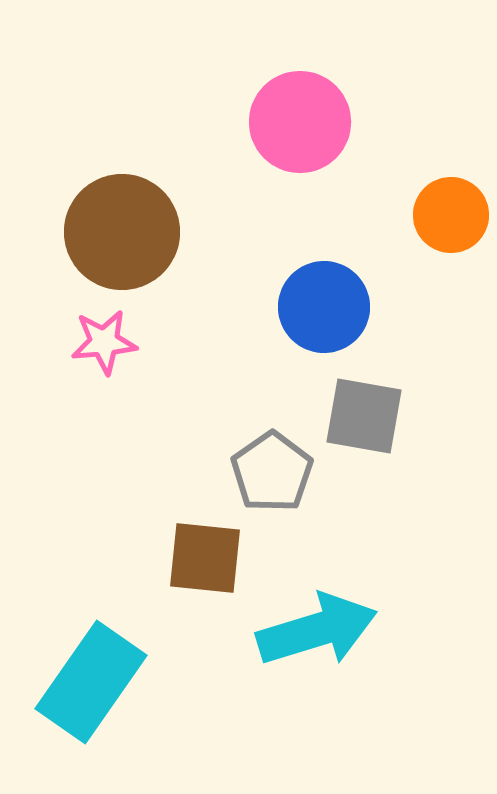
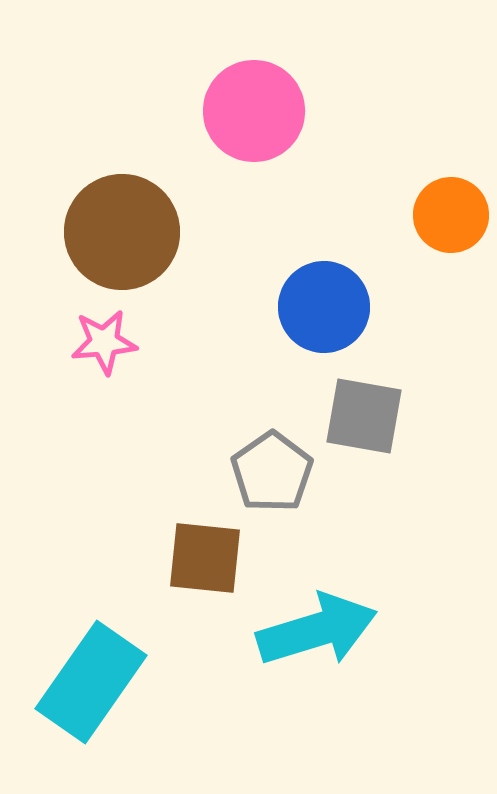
pink circle: moved 46 px left, 11 px up
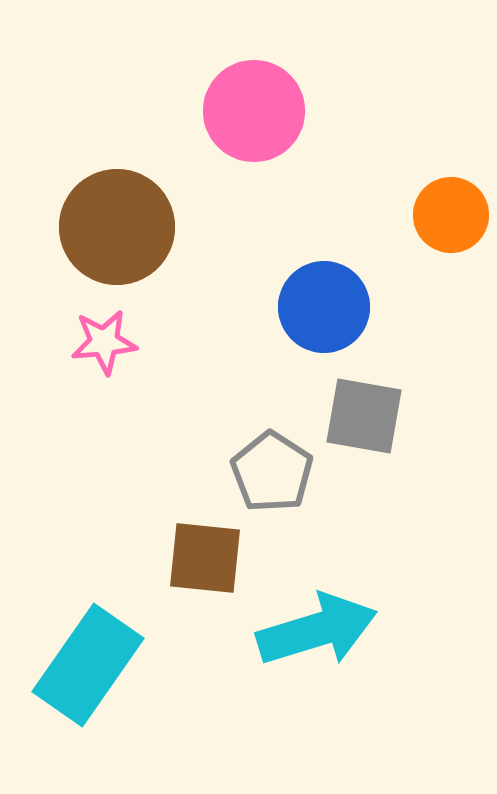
brown circle: moved 5 px left, 5 px up
gray pentagon: rotated 4 degrees counterclockwise
cyan rectangle: moved 3 px left, 17 px up
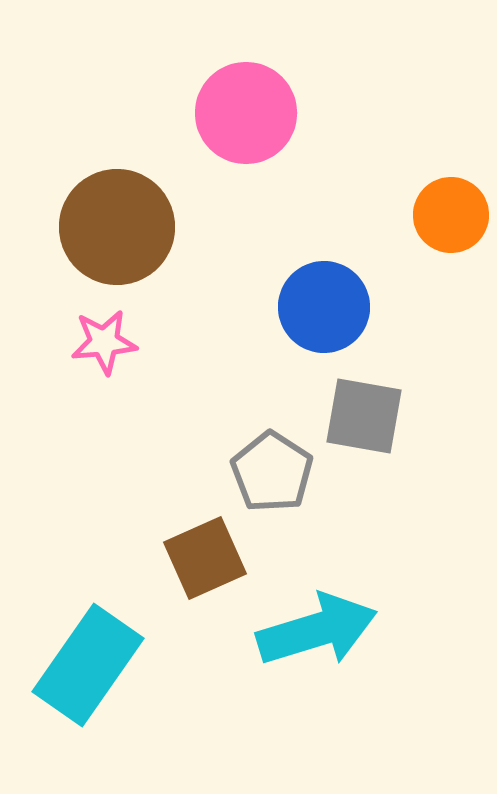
pink circle: moved 8 px left, 2 px down
brown square: rotated 30 degrees counterclockwise
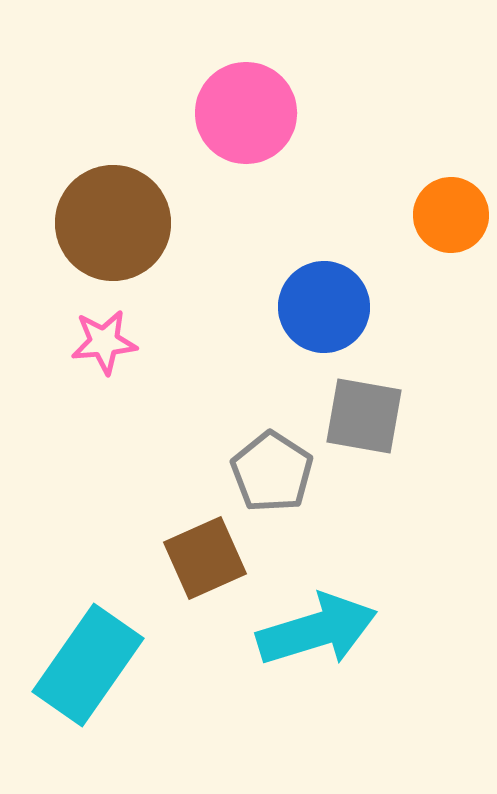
brown circle: moved 4 px left, 4 px up
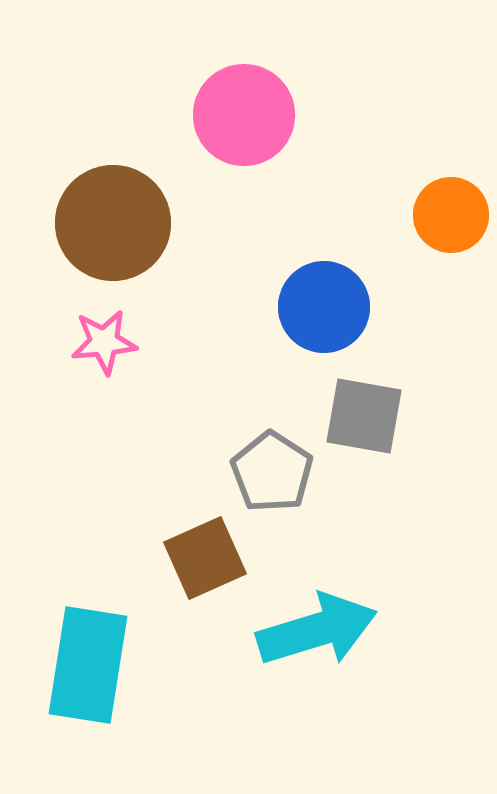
pink circle: moved 2 px left, 2 px down
cyan rectangle: rotated 26 degrees counterclockwise
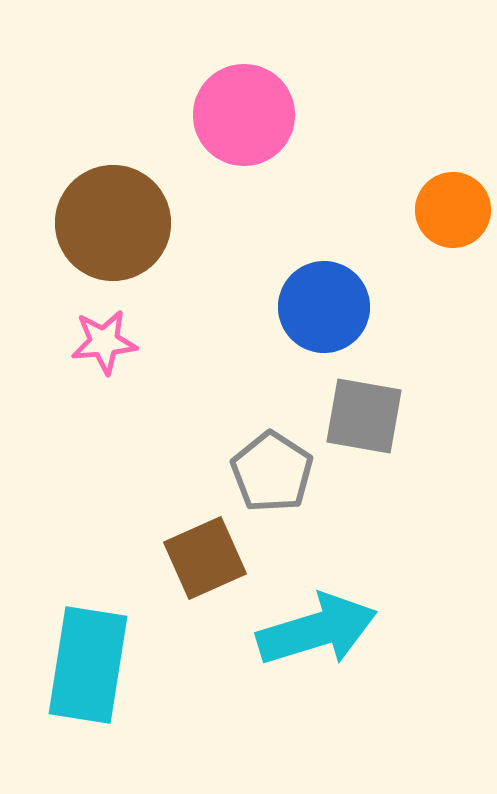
orange circle: moved 2 px right, 5 px up
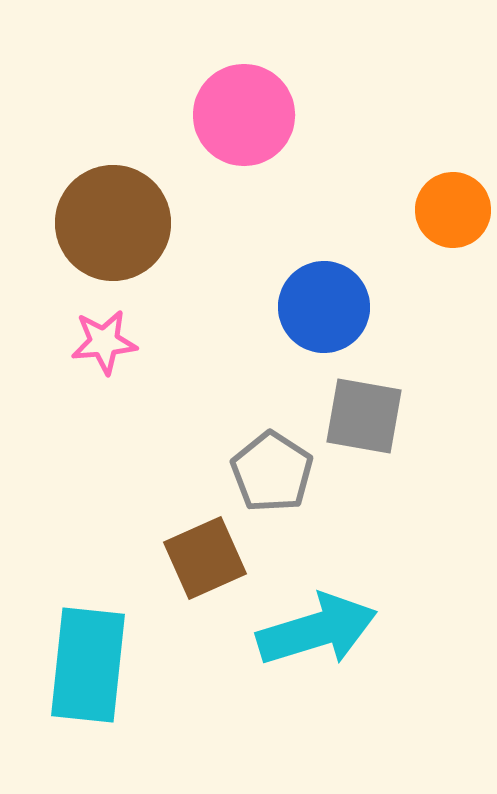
cyan rectangle: rotated 3 degrees counterclockwise
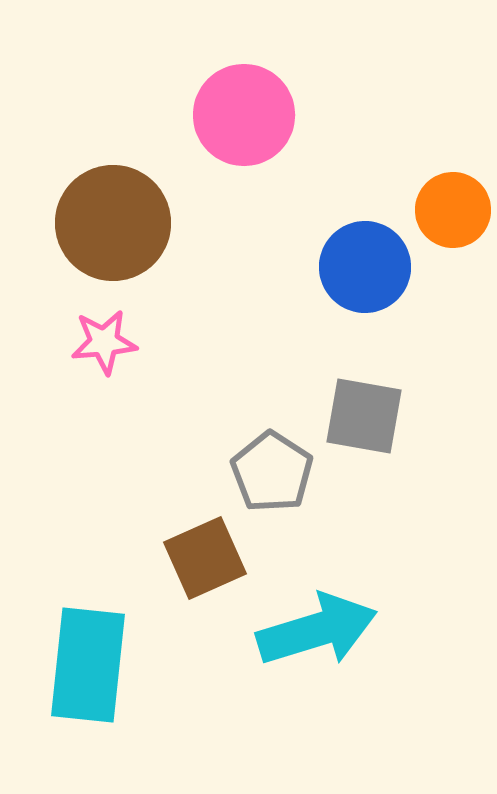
blue circle: moved 41 px right, 40 px up
